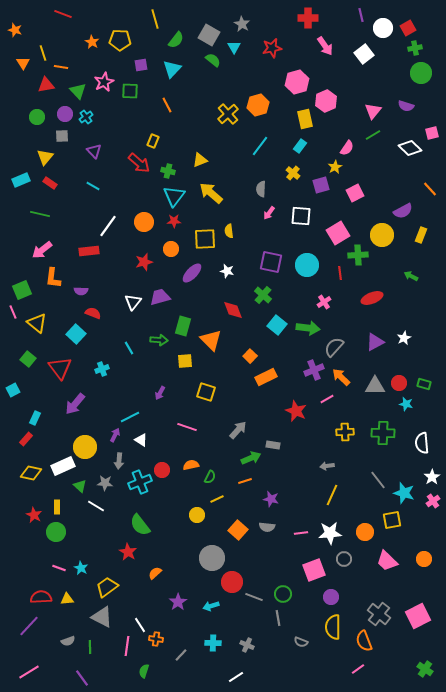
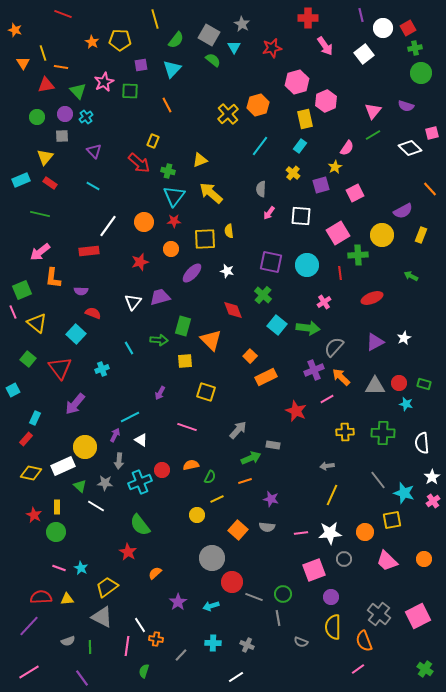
pink arrow at (42, 250): moved 2 px left, 2 px down
red star at (144, 262): moved 4 px left
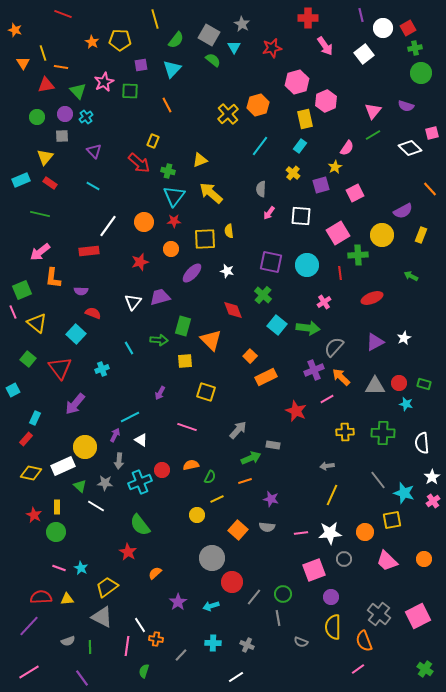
gray line at (254, 597): rotated 72 degrees counterclockwise
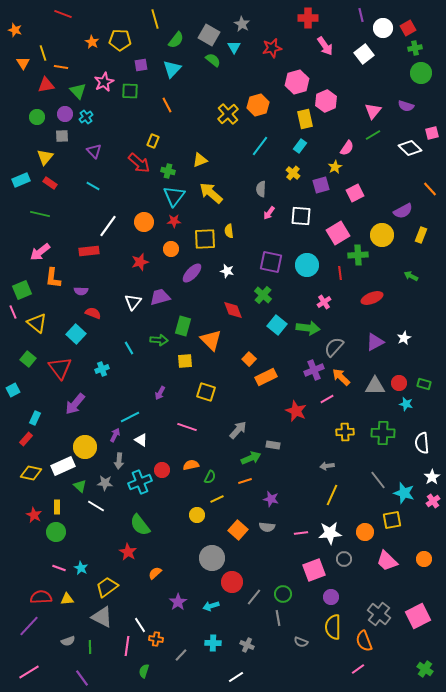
orange square at (250, 356): moved 1 px left, 3 px down
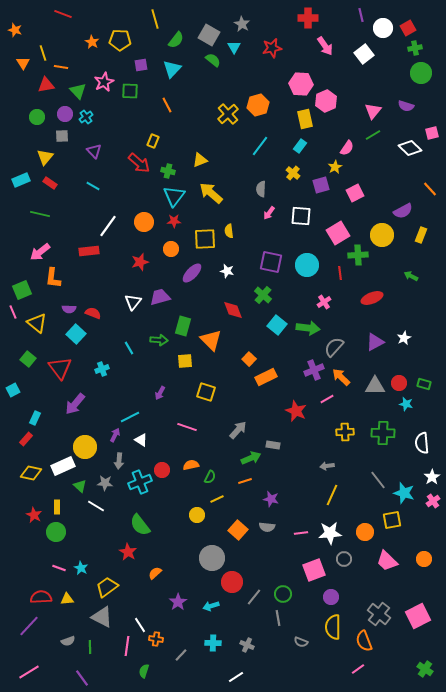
pink hexagon at (297, 82): moved 4 px right, 2 px down; rotated 20 degrees clockwise
purple semicircle at (81, 291): moved 12 px left, 18 px down
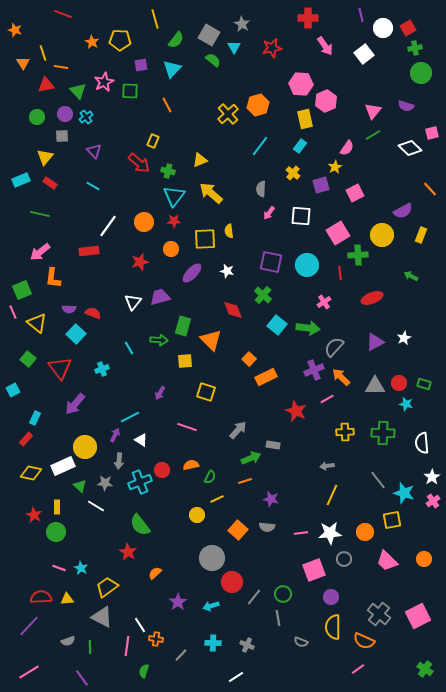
orange semicircle at (364, 641): rotated 45 degrees counterclockwise
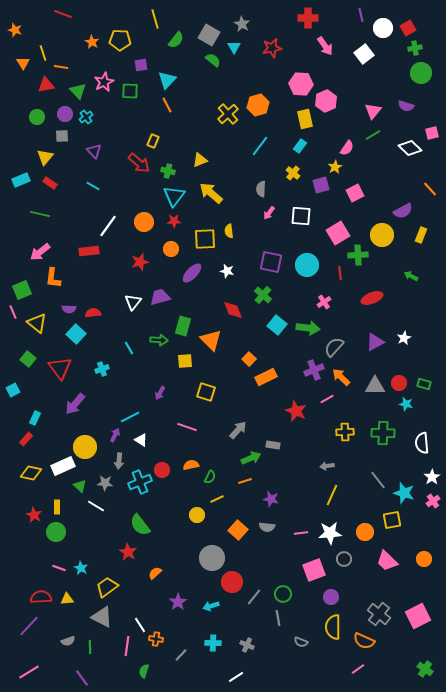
cyan triangle at (172, 69): moved 5 px left, 11 px down
red semicircle at (93, 313): rotated 28 degrees counterclockwise
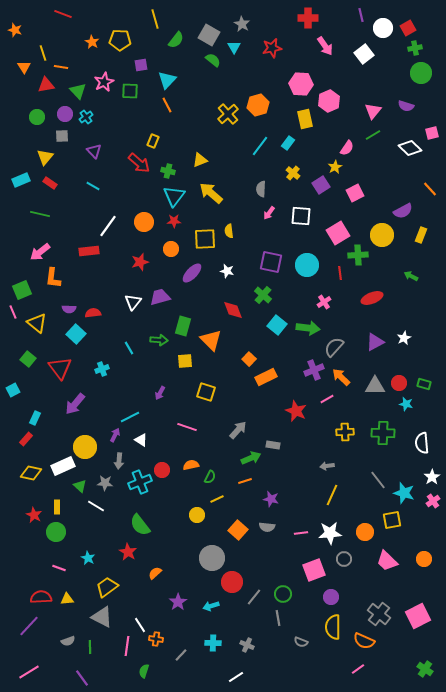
orange triangle at (23, 63): moved 1 px right, 4 px down
pink hexagon at (326, 101): moved 3 px right
cyan rectangle at (300, 146): moved 12 px left, 3 px up
purple square at (321, 185): rotated 18 degrees counterclockwise
cyan star at (81, 568): moved 7 px right, 10 px up
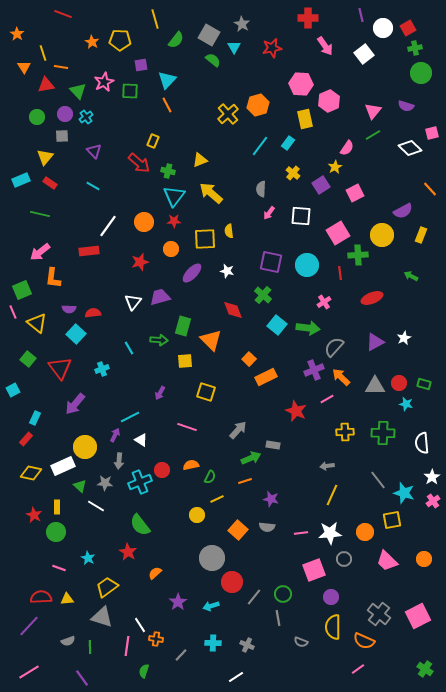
orange star at (15, 30): moved 2 px right, 4 px down; rotated 16 degrees clockwise
gray triangle at (102, 617): rotated 10 degrees counterclockwise
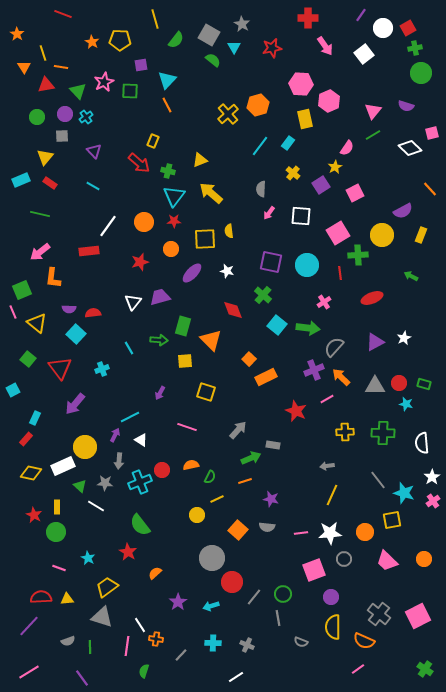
purple line at (361, 15): rotated 48 degrees clockwise
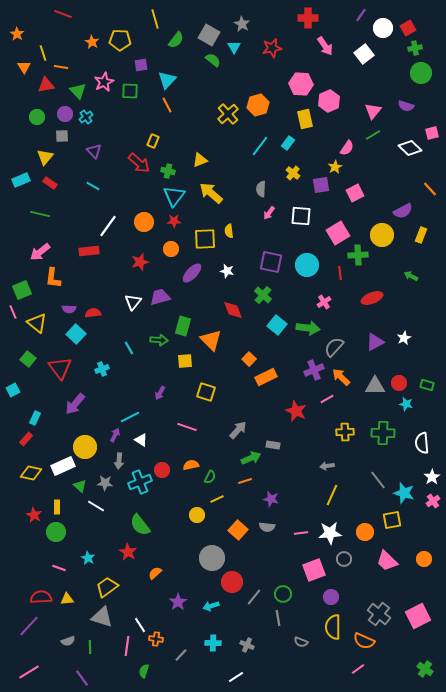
purple square at (321, 185): rotated 24 degrees clockwise
green rectangle at (424, 384): moved 3 px right, 1 px down
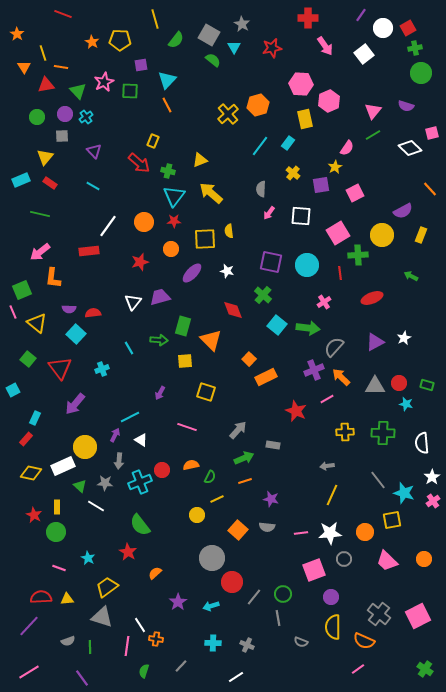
green arrow at (251, 458): moved 7 px left
gray line at (181, 655): moved 11 px down
